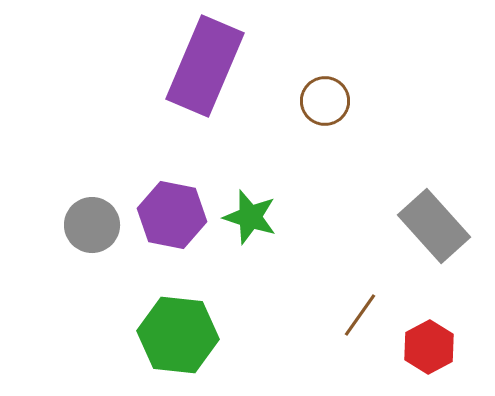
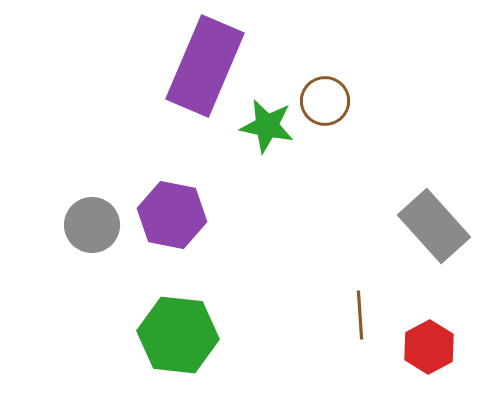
green star: moved 17 px right, 91 px up; rotated 6 degrees counterclockwise
brown line: rotated 39 degrees counterclockwise
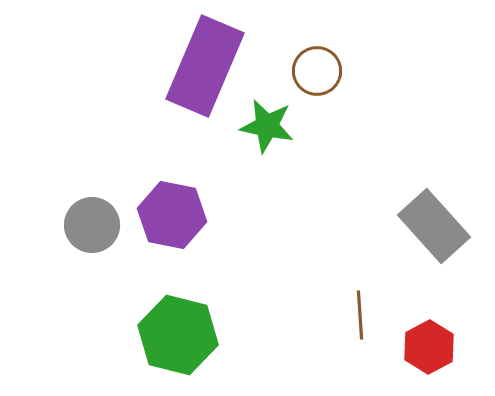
brown circle: moved 8 px left, 30 px up
green hexagon: rotated 8 degrees clockwise
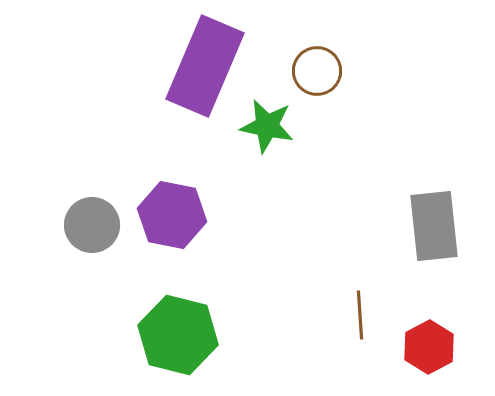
gray rectangle: rotated 36 degrees clockwise
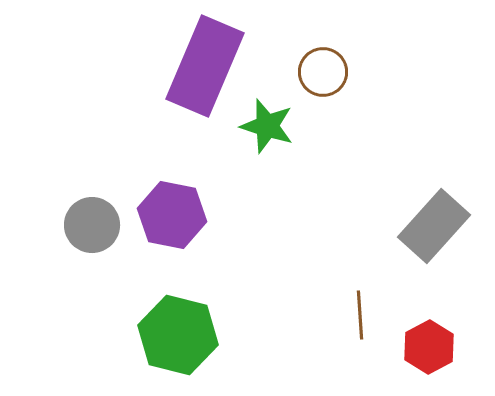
brown circle: moved 6 px right, 1 px down
green star: rotated 6 degrees clockwise
gray rectangle: rotated 48 degrees clockwise
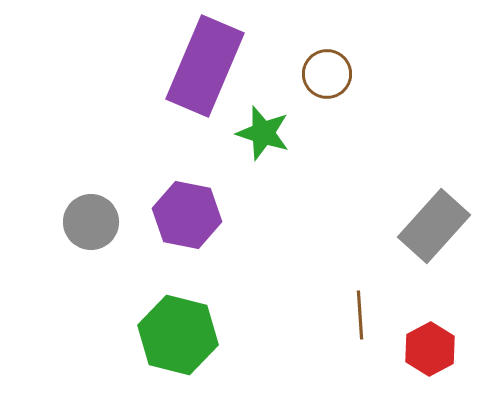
brown circle: moved 4 px right, 2 px down
green star: moved 4 px left, 7 px down
purple hexagon: moved 15 px right
gray circle: moved 1 px left, 3 px up
red hexagon: moved 1 px right, 2 px down
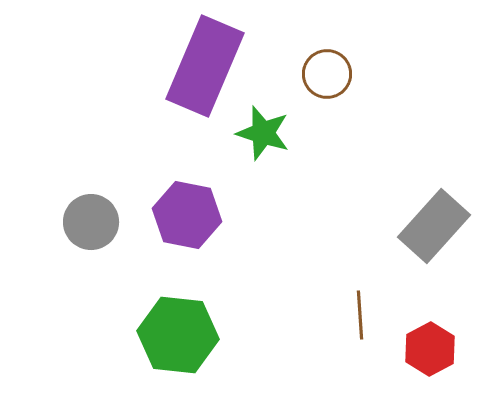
green hexagon: rotated 8 degrees counterclockwise
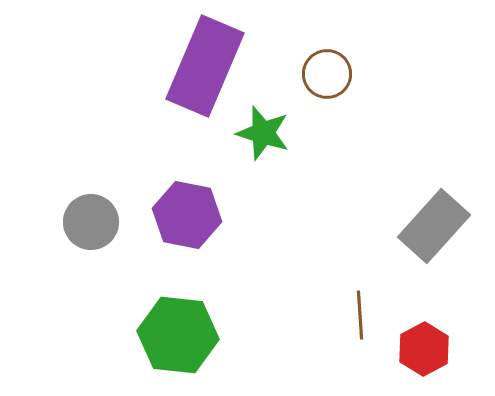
red hexagon: moved 6 px left
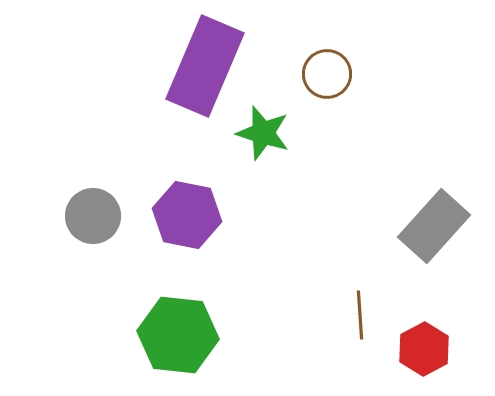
gray circle: moved 2 px right, 6 px up
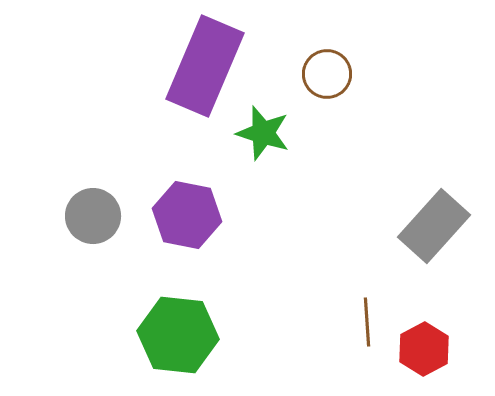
brown line: moved 7 px right, 7 px down
